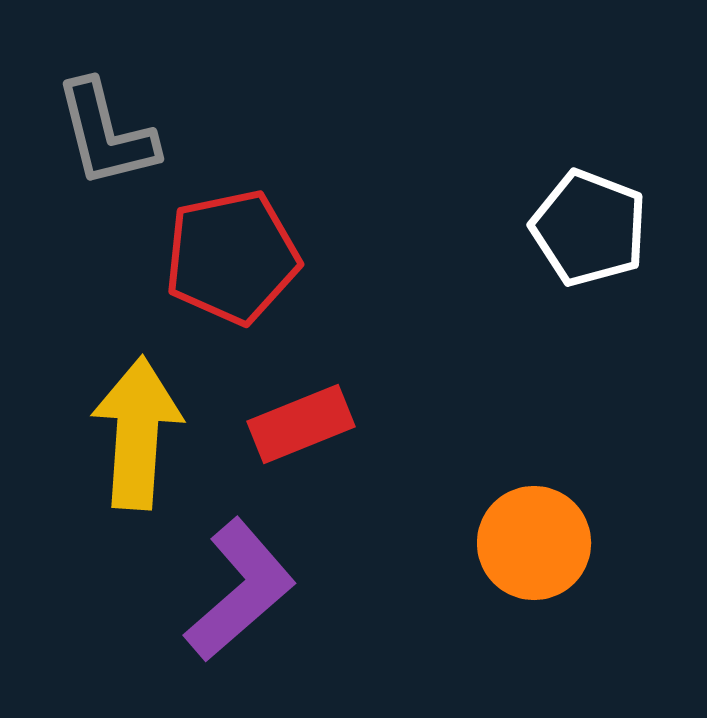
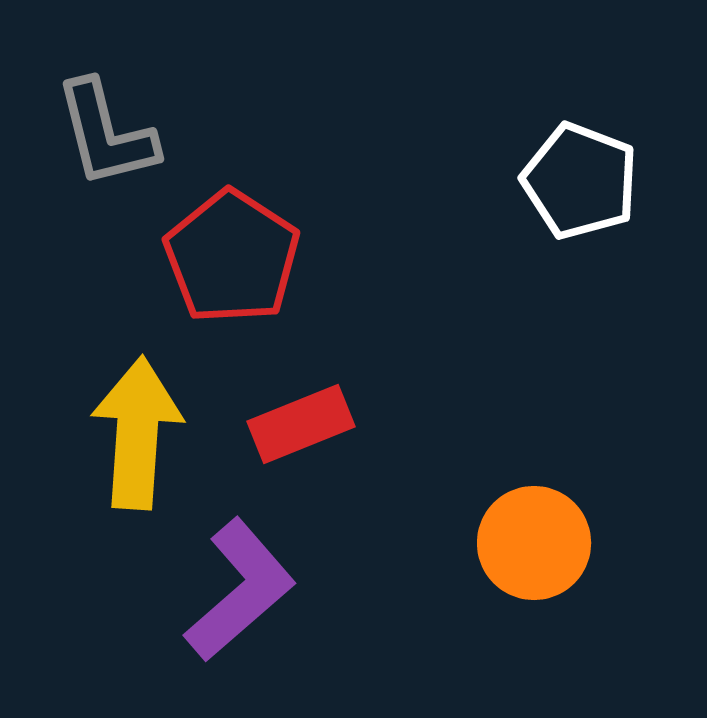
white pentagon: moved 9 px left, 47 px up
red pentagon: rotated 27 degrees counterclockwise
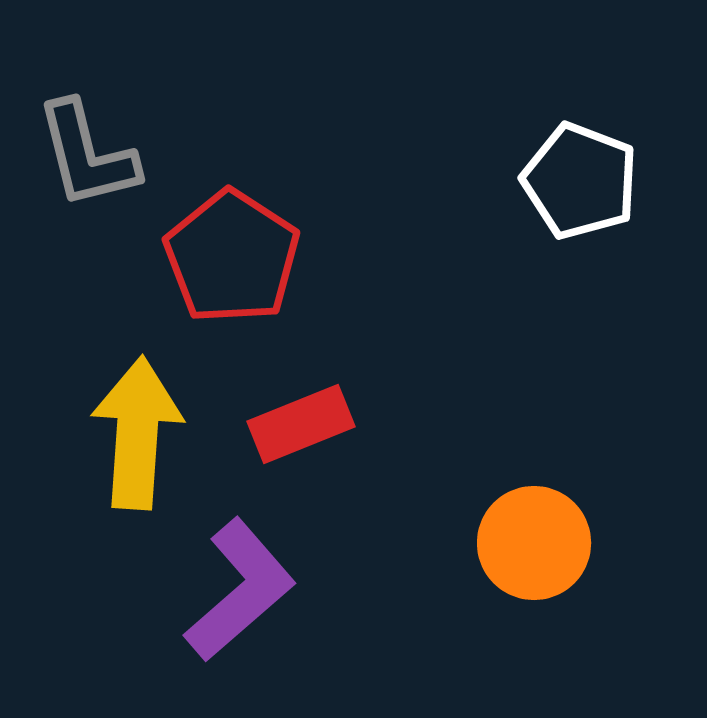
gray L-shape: moved 19 px left, 21 px down
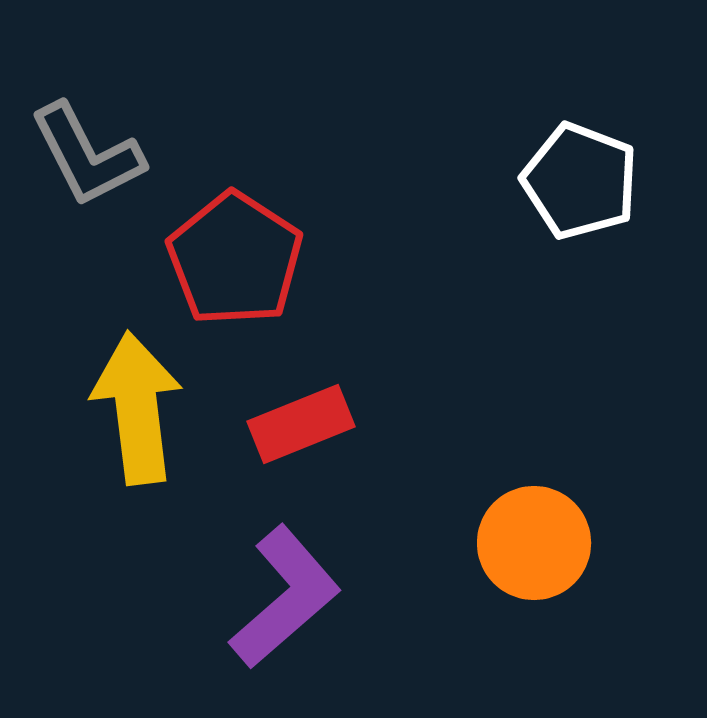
gray L-shape: rotated 13 degrees counterclockwise
red pentagon: moved 3 px right, 2 px down
yellow arrow: moved 25 px up; rotated 11 degrees counterclockwise
purple L-shape: moved 45 px right, 7 px down
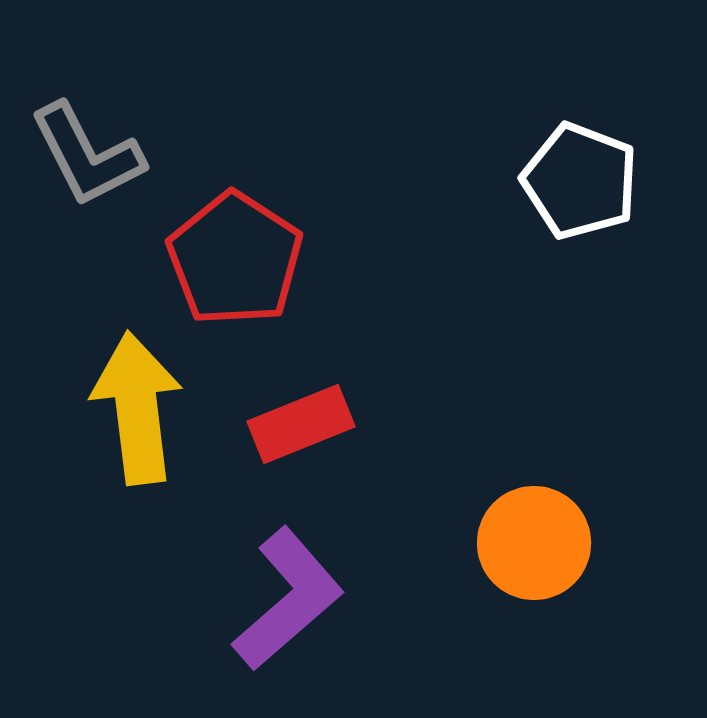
purple L-shape: moved 3 px right, 2 px down
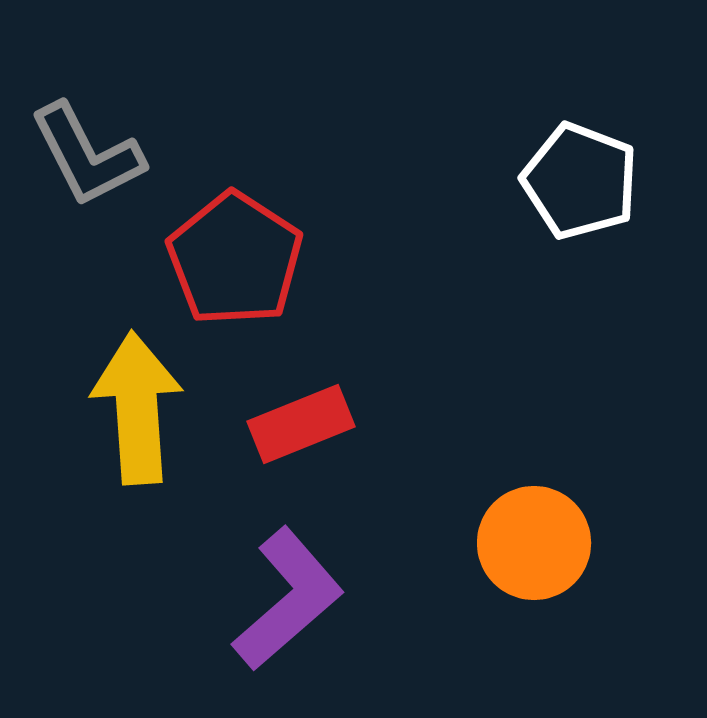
yellow arrow: rotated 3 degrees clockwise
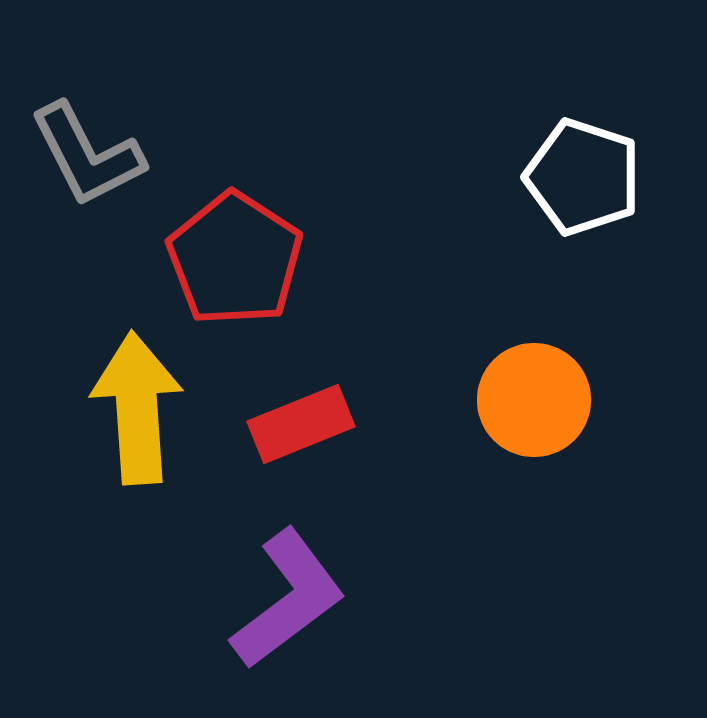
white pentagon: moved 3 px right, 4 px up; rotated 3 degrees counterclockwise
orange circle: moved 143 px up
purple L-shape: rotated 4 degrees clockwise
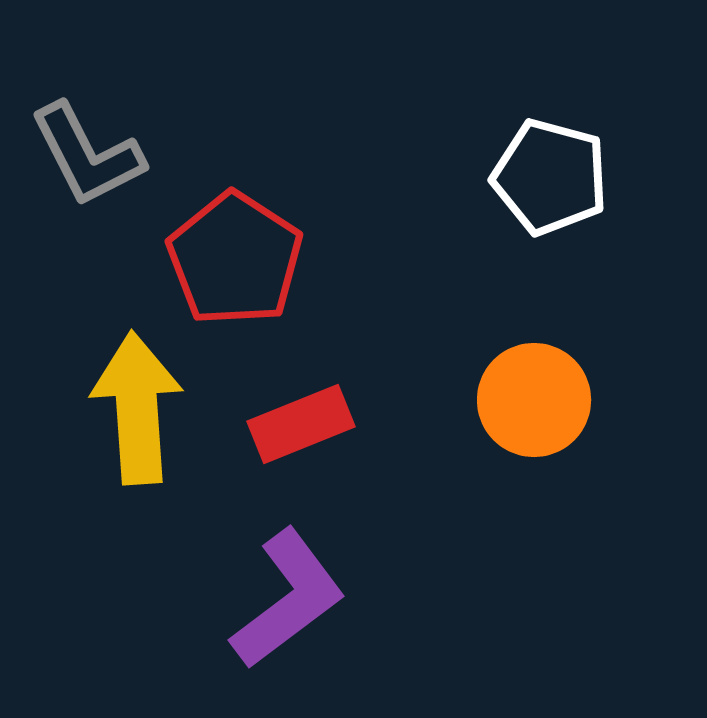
white pentagon: moved 33 px left; rotated 3 degrees counterclockwise
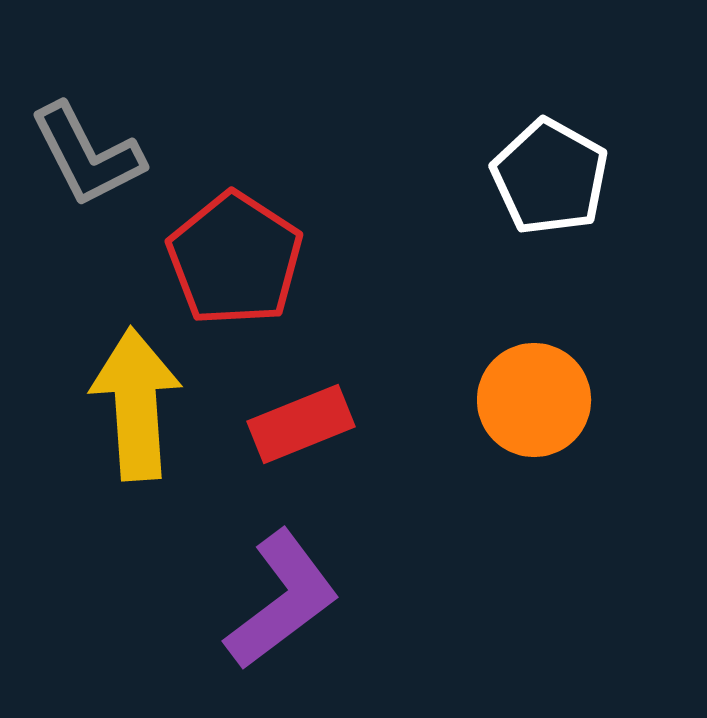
white pentagon: rotated 14 degrees clockwise
yellow arrow: moved 1 px left, 4 px up
purple L-shape: moved 6 px left, 1 px down
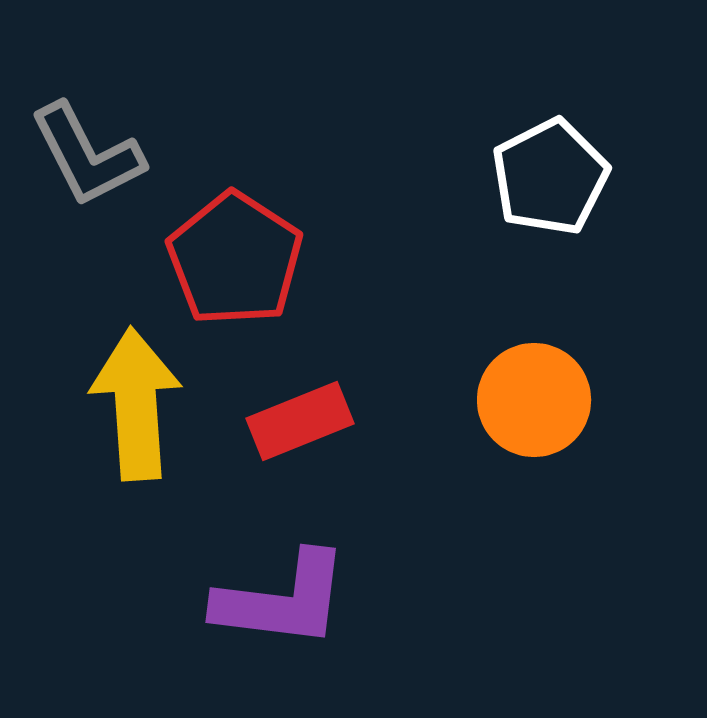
white pentagon: rotated 16 degrees clockwise
red rectangle: moved 1 px left, 3 px up
purple L-shape: rotated 44 degrees clockwise
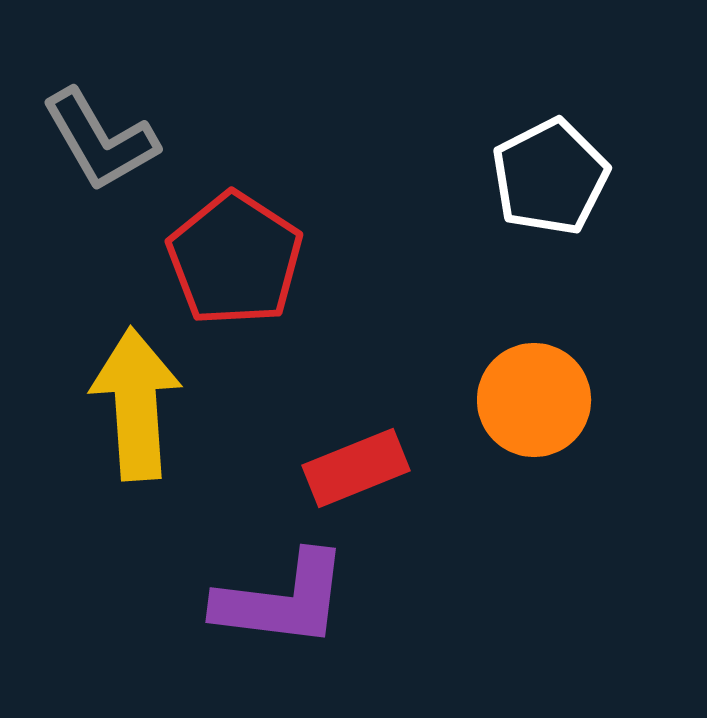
gray L-shape: moved 13 px right, 15 px up; rotated 3 degrees counterclockwise
red rectangle: moved 56 px right, 47 px down
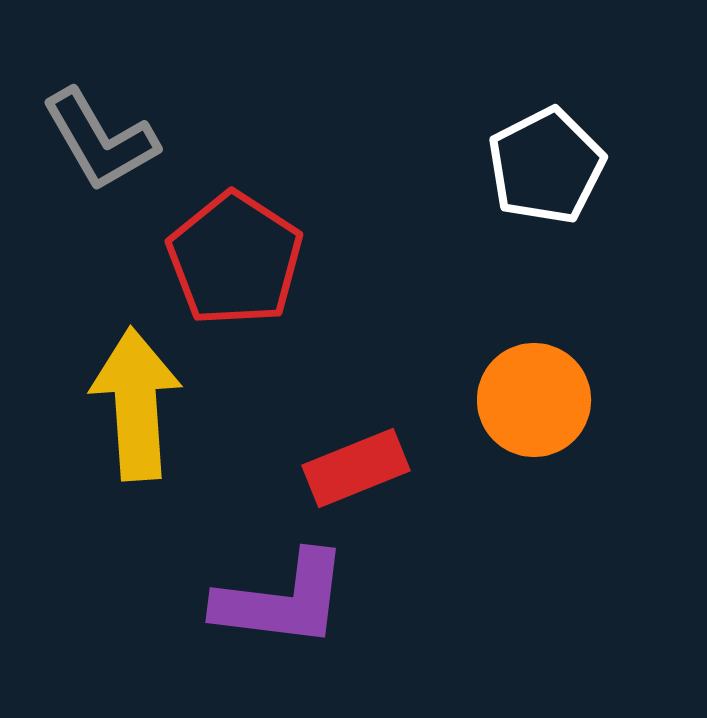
white pentagon: moved 4 px left, 11 px up
